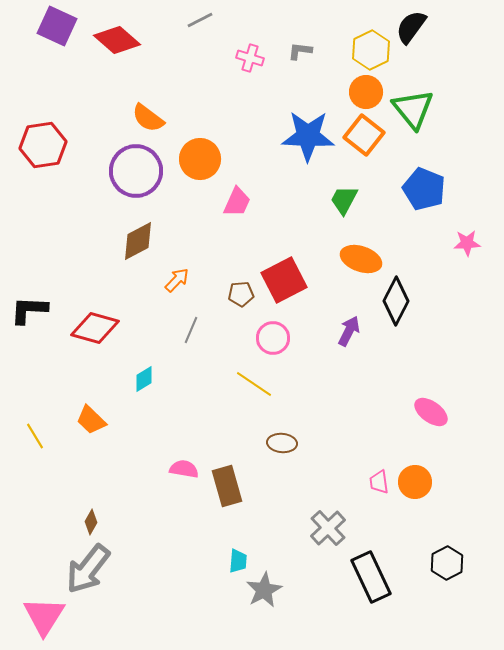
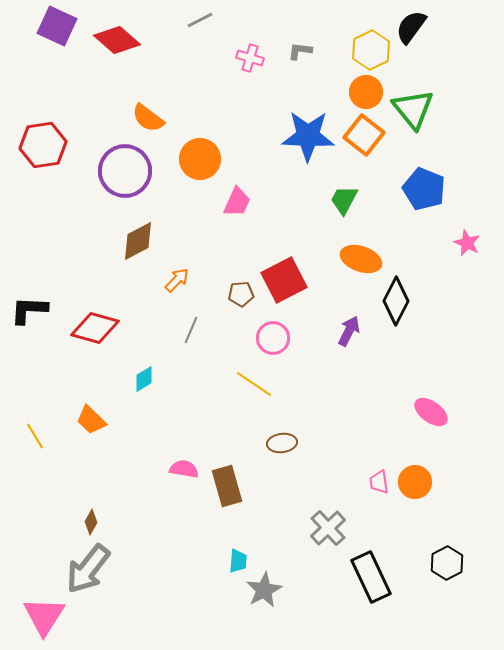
purple circle at (136, 171): moved 11 px left
pink star at (467, 243): rotated 28 degrees clockwise
brown ellipse at (282, 443): rotated 12 degrees counterclockwise
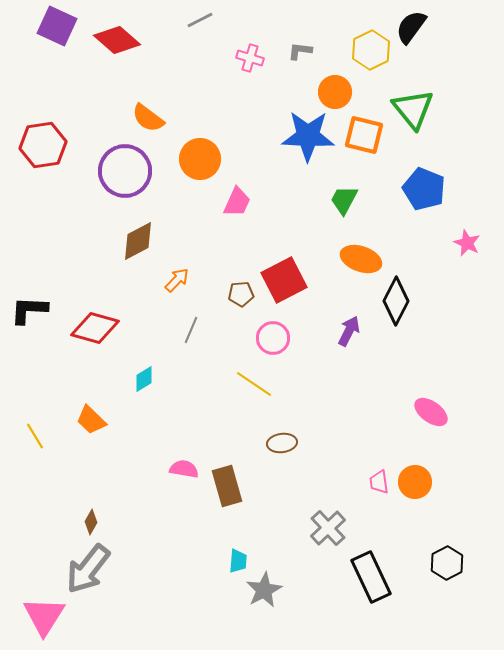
orange circle at (366, 92): moved 31 px left
orange square at (364, 135): rotated 24 degrees counterclockwise
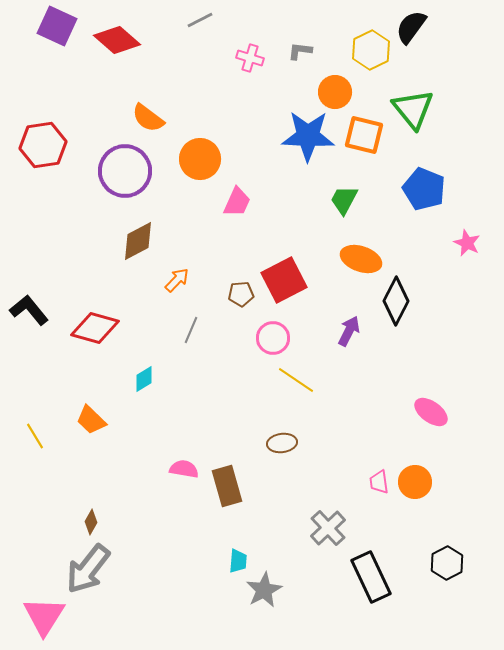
black L-shape at (29, 310): rotated 48 degrees clockwise
yellow line at (254, 384): moved 42 px right, 4 px up
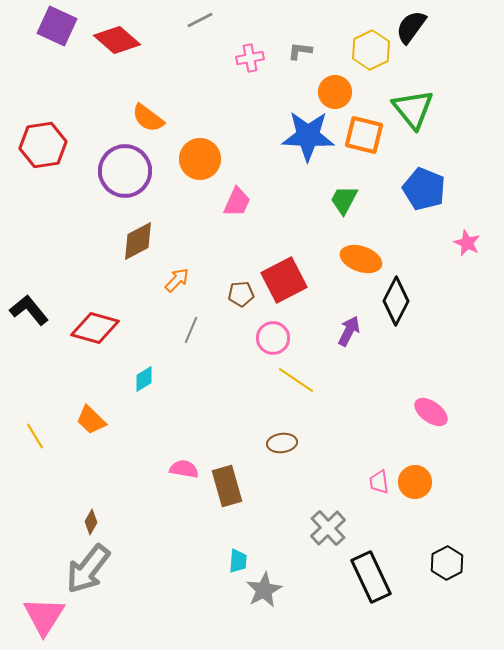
pink cross at (250, 58): rotated 28 degrees counterclockwise
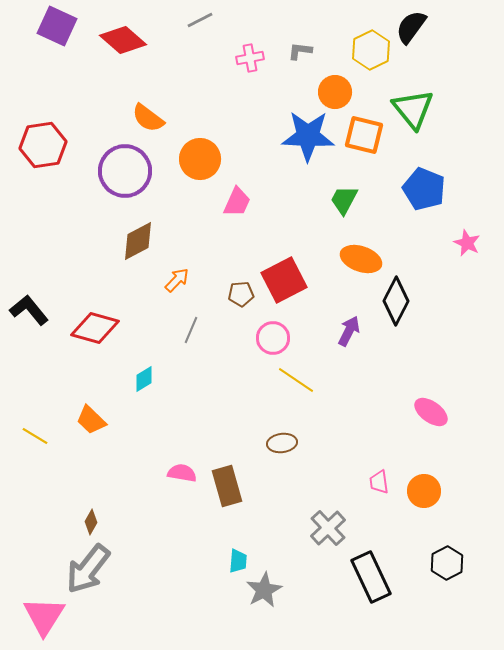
red diamond at (117, 40): moved 6 px right
yellow line at (35, 436): rotated 28 degrees counterclockwise
pink semicircle at (184, 469): moved 2 px left, 4 px down
orange circle at (415, 482): moved 9 px right, 9 px down
